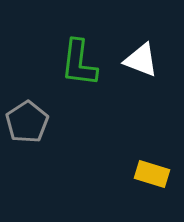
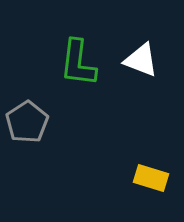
green L-shape: moved 1 px left
yellow rectangle: moved 1 px left, 4 px down
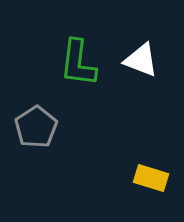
gray pentagon: moved 9 px right, 5 px down
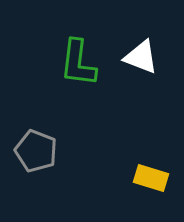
white triangle: moved 3 px up
gray pentagon: moved 24 px down; rotated 18 degrees counterclockwise
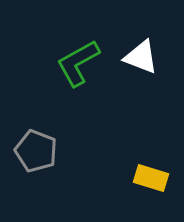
green L-shape: rotated 54 degrees clockwise
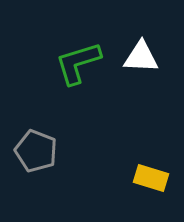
white triangle: rotated 18 degrees counterclockwise
green L-shape: rotated 12 degrees clockwise
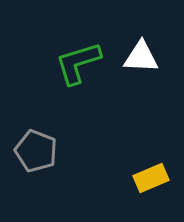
yellow rectangle: rotated 40 degrees counterclockwise
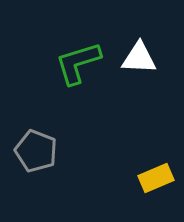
white triangle: moved 2 px left, 1 px down
yellow rectangle: moved 5 px right
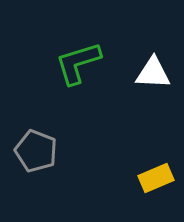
white triangle: moved 14 px right, 15 px down
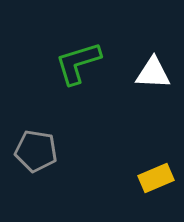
gray pentagon: rotated 12 degrees counterclockwise
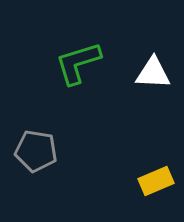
yellow rectangle: moved 3 px down
